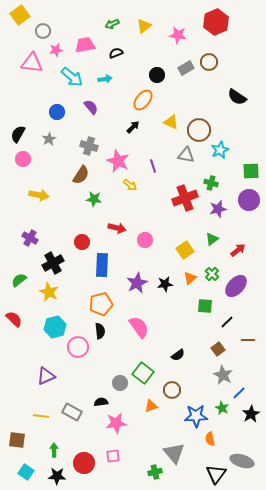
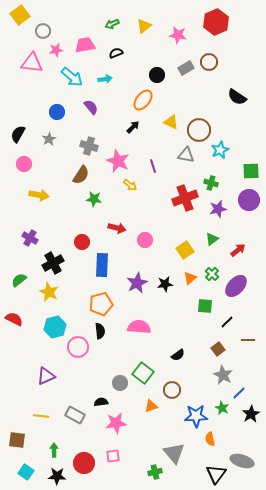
pink circle at (23, 159): moved 1 px right, 5 px down
red semicircle at (14, 319): rotated 18 degrees counterclockwise
pink semicircle at (139, 327): rotated 50 degrees counterclockwise
gray rectangle at (72, 412): moved 3 px right, 3 px down
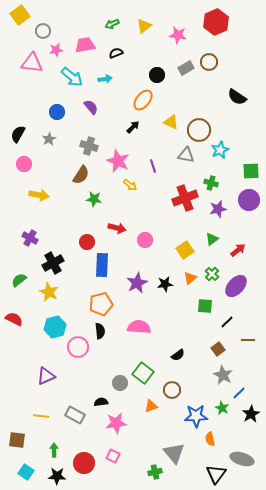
red circle at (82, 242): moved 5 px right
pink square at (113, 456): rotated 32 degrees clockwise
gray ellipse at (242, 461): moved 2 px up
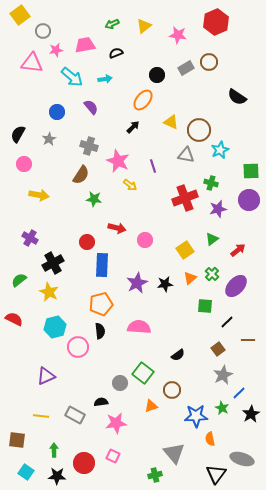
gray star at (223, 375): rotated 18 degrees clockwise
green cross at (155, 472): moved 3 px down
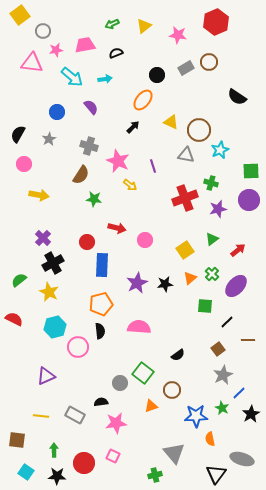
purple cross at (30, 238): moved 13 px right; rotated 14 degrees clockwise
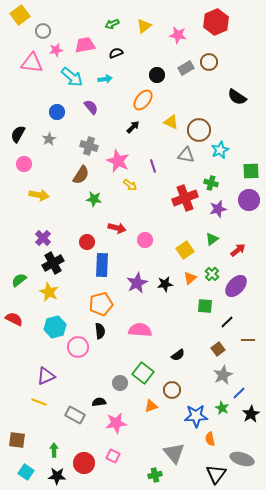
pink semicircle at (139, 327): moved 1 px right, 3 px down
black semicircle at (101, 402): moved 2 px left
yellow line at (41, 416): moved 2 px left, 14 px up; rotated 14 degrees clockwise
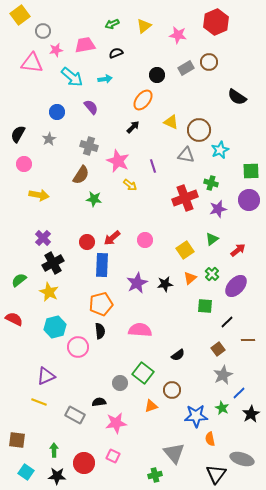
red arrow at (117, 228): moved 5 px left, 10 px down; rotated 126 degrees clockwise
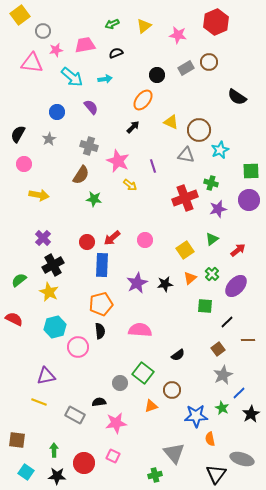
black cross at (53, 263): moved 2 px down
purple triangle at (46, 376): rotated 12 degrees clockwise
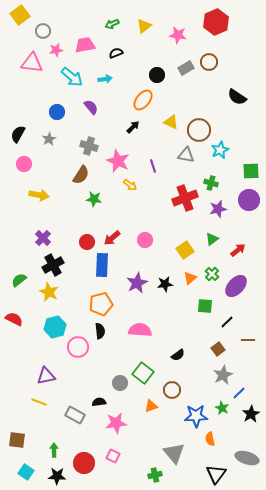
gray ellipse at (242, 459): moved 5 px right, 1 px up
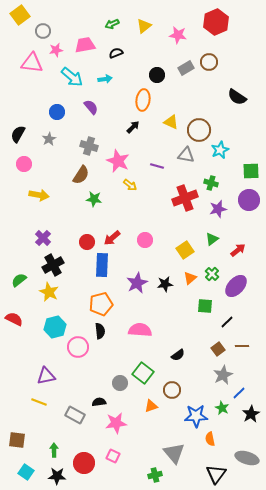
orange ellipse at (143, 100): rotated 30 degrees counterclockwise
purple line at (153, 166): moved 4 px right; rotated 56 degrees counterclockwise
brown line at (248, 340): moved 6 px left, 6 px down
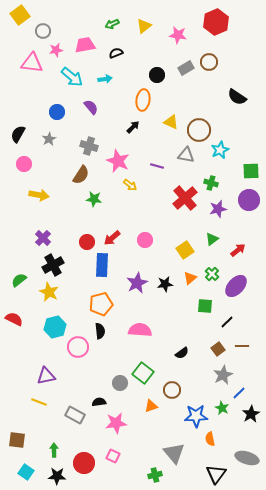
red cross at (185, 198): rotated 20 degrees counterclockwise
black semicircle at (178, 355): moved 4 px right, 2 px up
